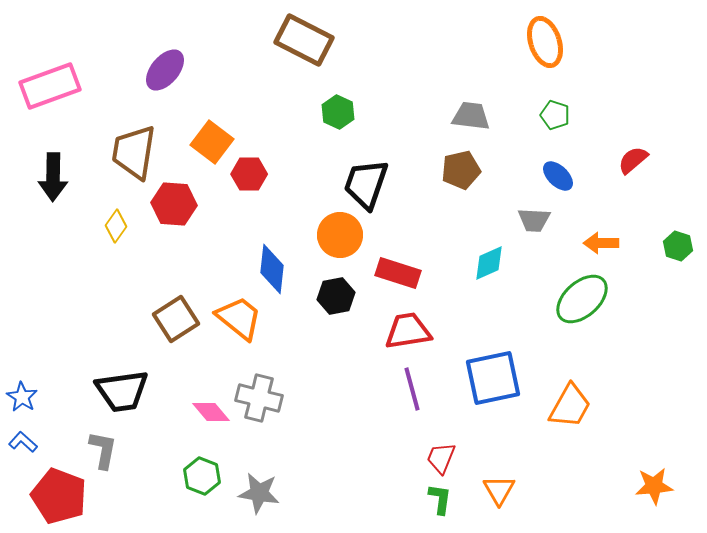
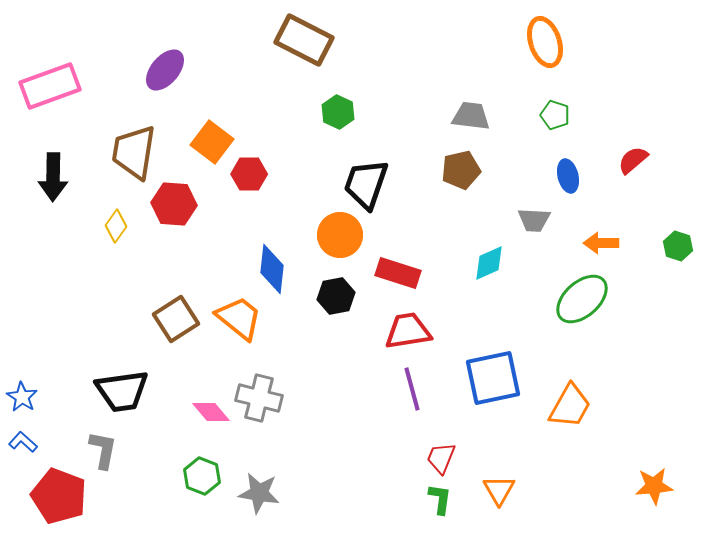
blue ellipse at (558, 176): moved 10 px right; rotated 32 degrees clockwise
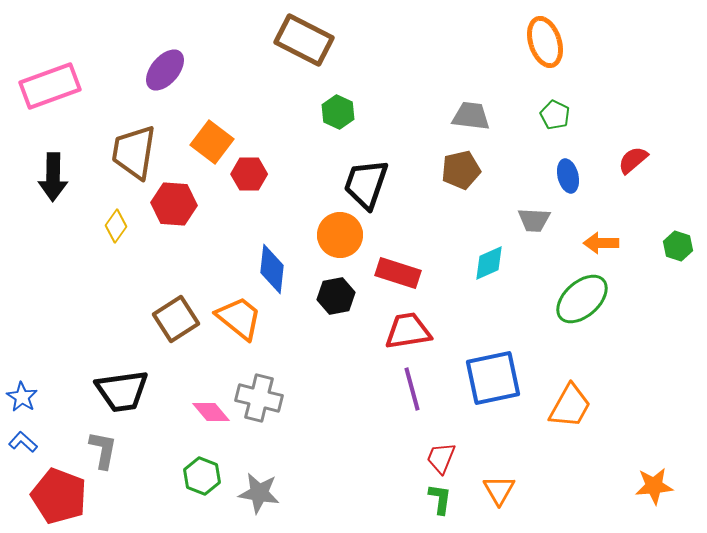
green pentagon at (555, 115): rotated 8 degrees clockwise
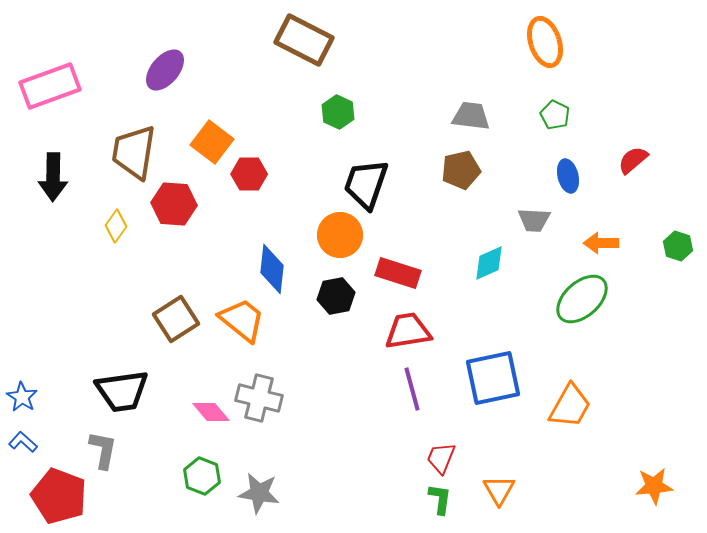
orange trapezoid at (239, 318): moved 3 px right, 2 px down
